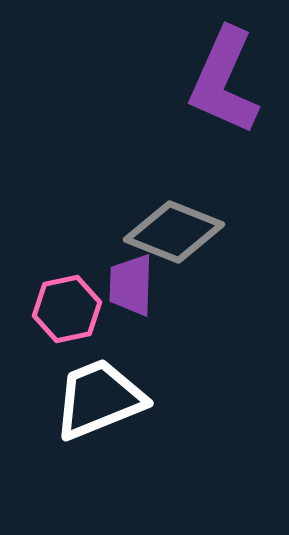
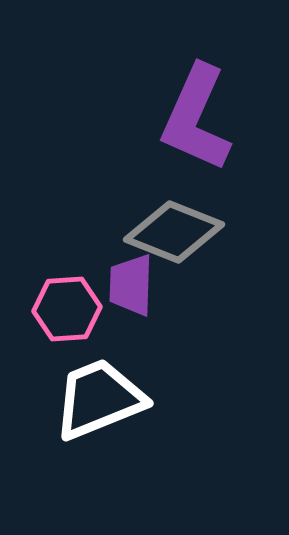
purple L-shape: moved 28 px left, 37 px down
pink hexagon: rotated 8 degrees clockwise
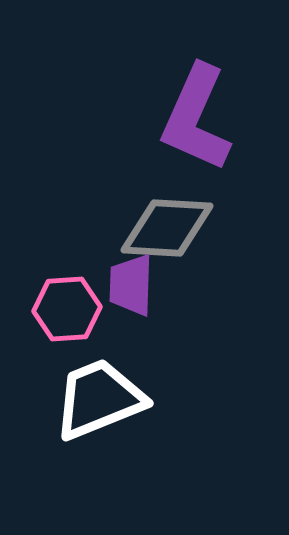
gray diamond: moved 7 px left, 4 px up; rotated 18 degrees counterclockwise
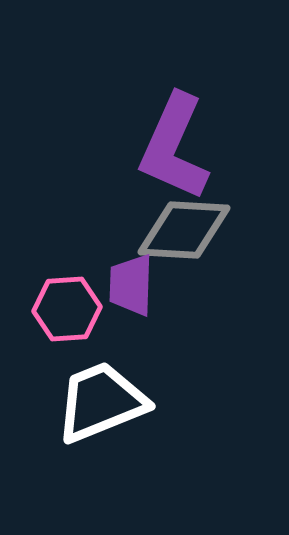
purple L-shape: moved 22 px left, 29 px down
gray diamond: moved 17 px right, 2 px down
white trapezoid: moved 2 px right, 3 px down
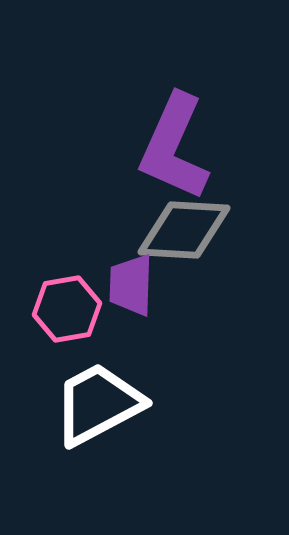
pink hexagon: rotated 6 degrees counterclockwise
white trapezoid: moved 3 px left, 2 px down; rotated 6 degrees counterclockwise
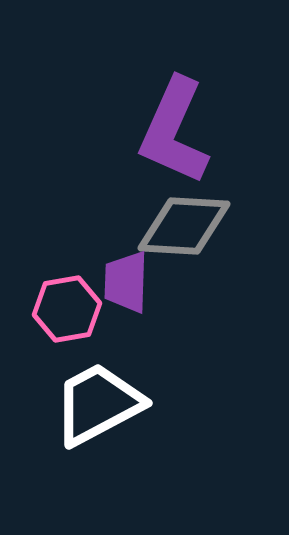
purple L-shape: moved 16 px up
gray diamond: moved 4 px up
purple trapezoid: moved 5 px left, 3 px up
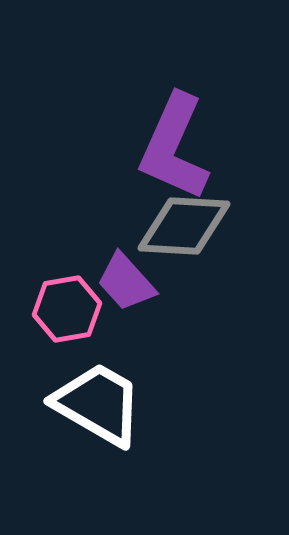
purple L-shape: moved 16 px down
purple trapezoid: rotated 44 degrees counterclockwise
white trapezoid: rotated 58 degrees clockwise
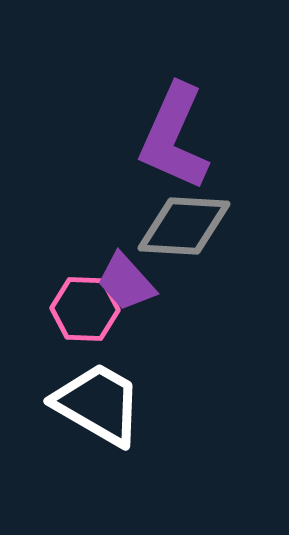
purple L-shape: moved 10 px up
pink hexagon: moved 18 px right; rotated 12 degrees clockwise
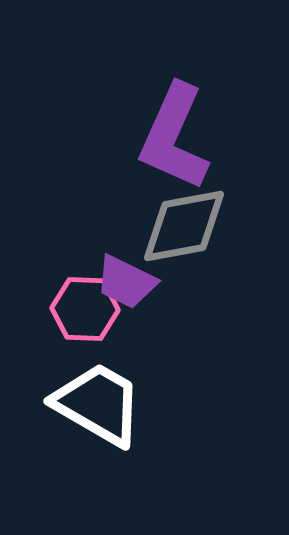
gray diamond: rotated 14 degrees counterclockwise
purple trapezoid: rotated 22 degrees counterclockwise
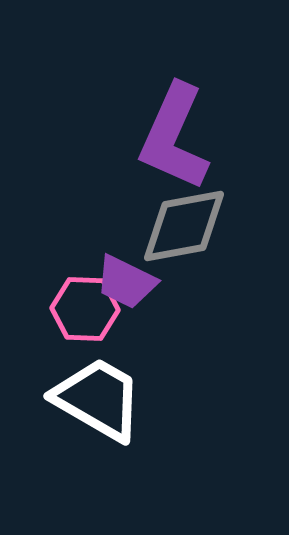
white trapezoid: moved 5 px up
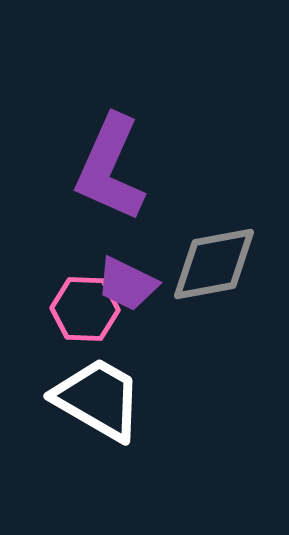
purple L-shape: moved 64 px left, 31 px down
gray diamond: moved 30 px right, 38 px down
purple trapezoid: moved 1 px right, 2 px down
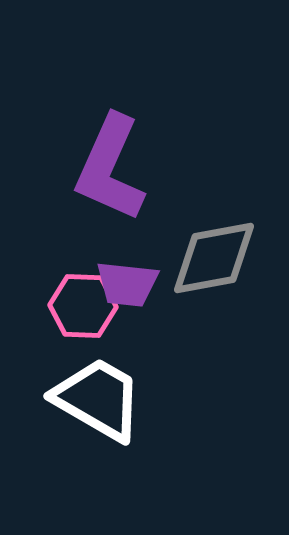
gray diamond: moved 6 px up
purple trapezoid: rotated 20 degrees counterclockwise
pink hexagon: moved 2 px left, 3 px up
